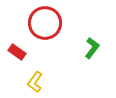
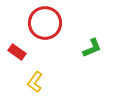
green L-shape: rotated 30 degrees clockwise
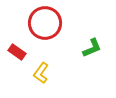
yellow L-shape: moved 6 px right, 9 px up
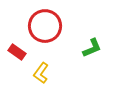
red circle: moved 3 px down
